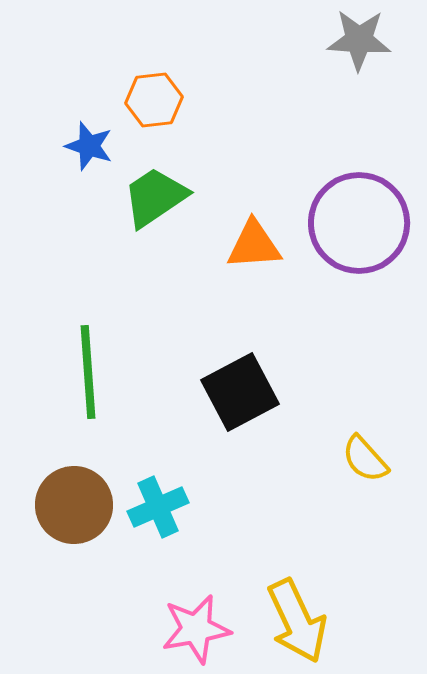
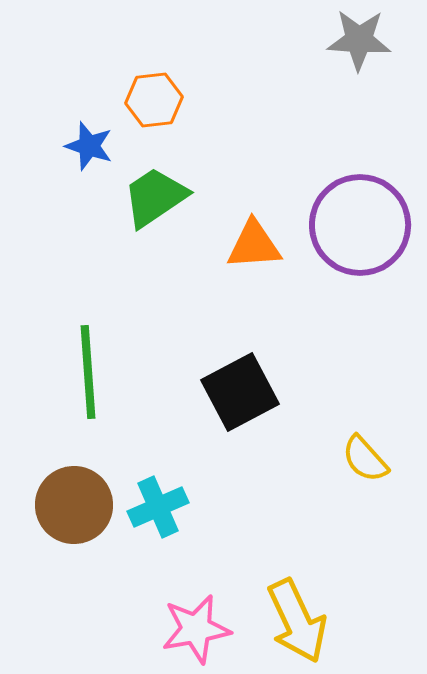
purple circle: moved 1 px right, 2 px down
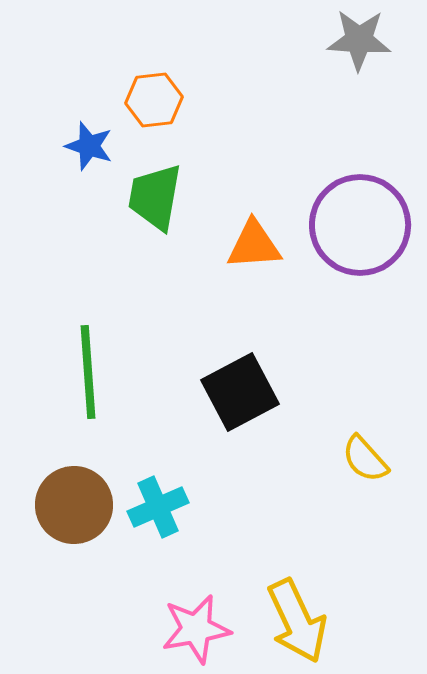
green trapezoid: rotated 46 degrees counterclockwise
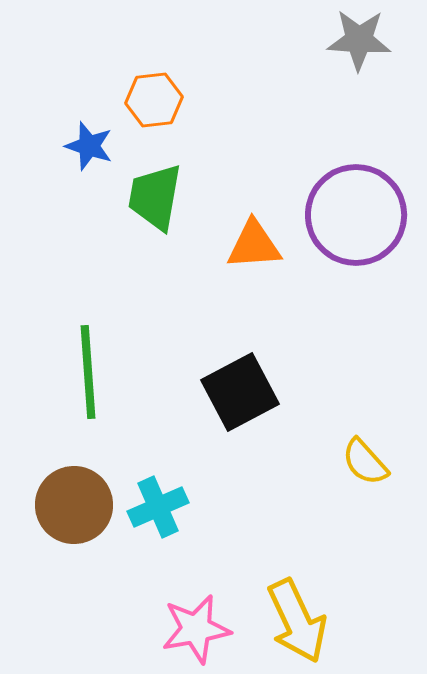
purple circle: moved 4 px left, 10 px up
yellow semicircle: moved 3 px down
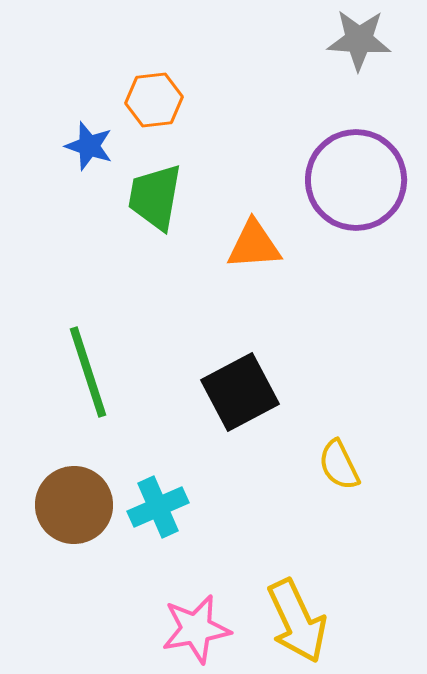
purple circle: moved 35 px up
green line: rotated 14 degrees counterclockwise
yellow semicircle: moved 26 px left, 3 px down; rotated 16 degrees clockwise
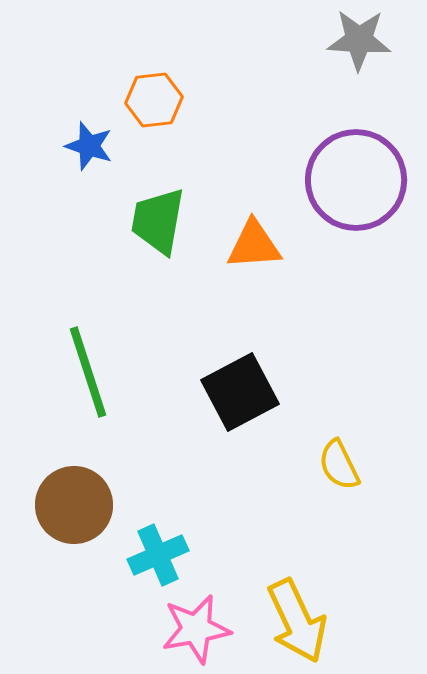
green trapezoid: moved 3 px right, 24 px down
cyan cross: moved 48 px down
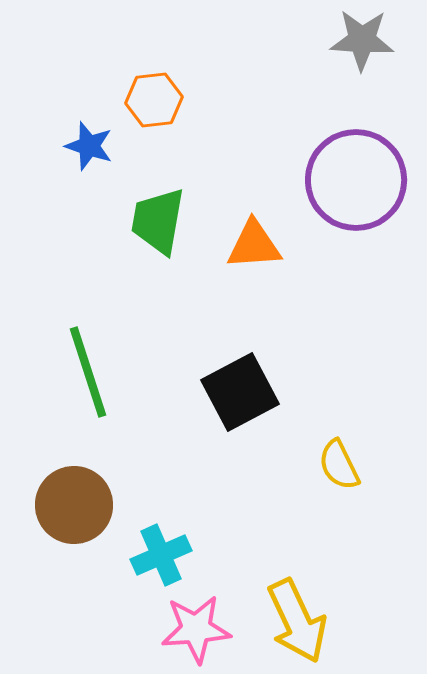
gray star: moved 3 px right
cyan cross: moved 3 px right
pink star: rotated 6 degrees clockwise
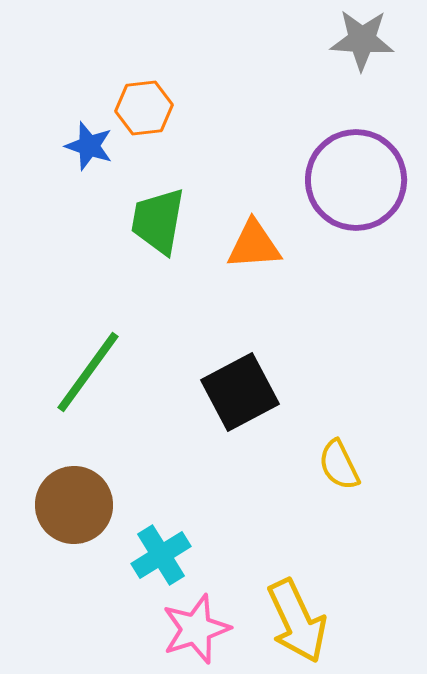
orange hexagon: moved 10 px left, 8 px down
green line: rotated 54 degrees clockwise
cyan cross: rotated 8 degrees counterclockwise
pink star: rotated 14 degrees counterclockwise
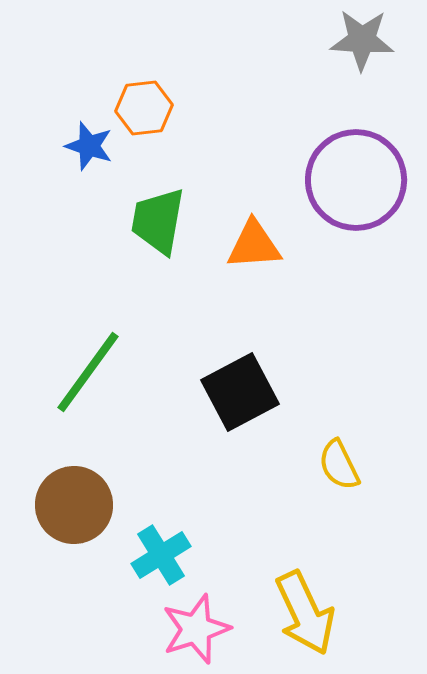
yellow arrow: moved 8 px right, 8 px up
